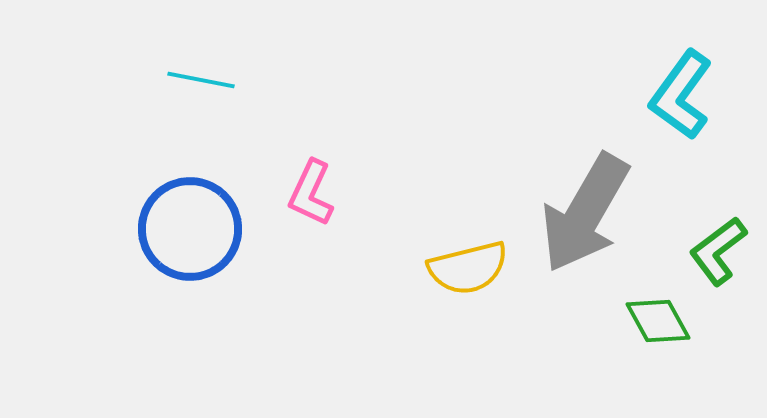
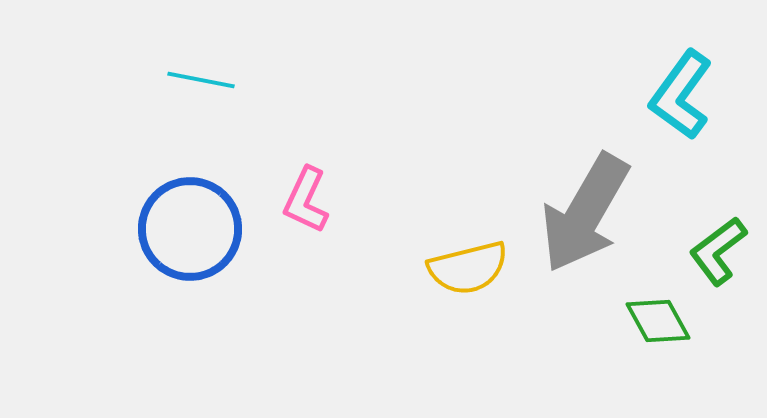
pink L-shape: moved 5 px left, 7 px down
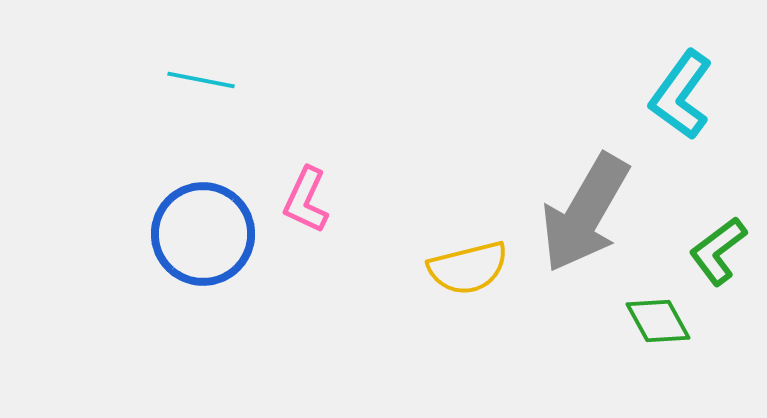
blue circle: moved 13 px right, 5 px down
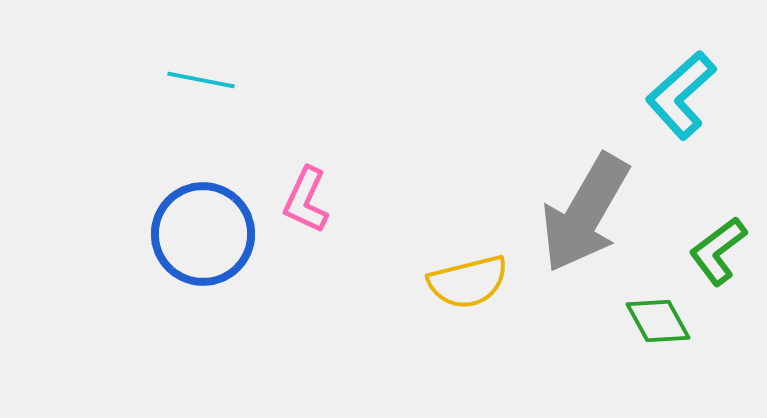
cyan L-shape: rotated 12 degrees clockwise
yellow semicircle: moved 14 px down
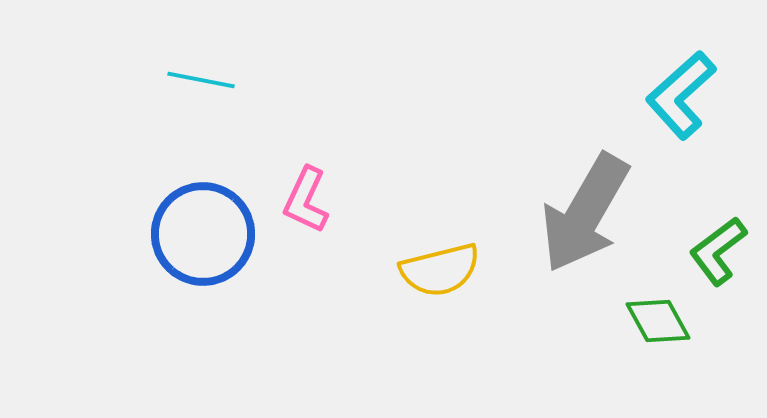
yellow semicircle: moved 28 px left, 12 px up
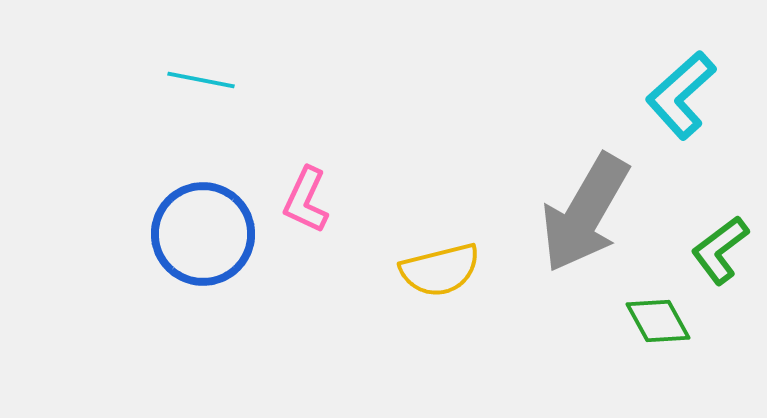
green L-shape: moved 2 px right, 1 px up
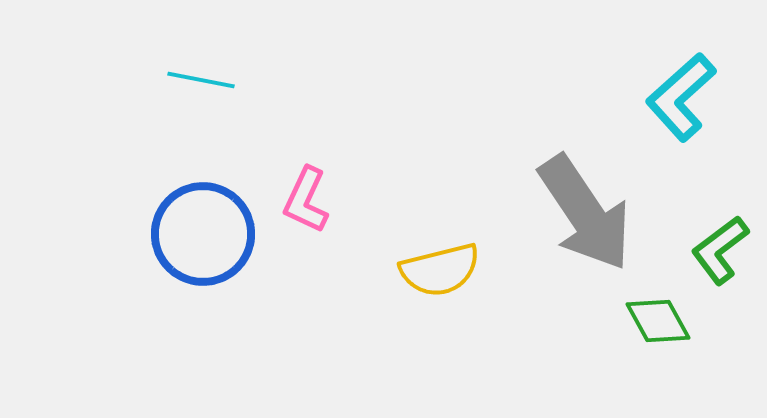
cyan L-shape: moved 2 px down
gray arrow: rotated 64 degrees counterclockwise
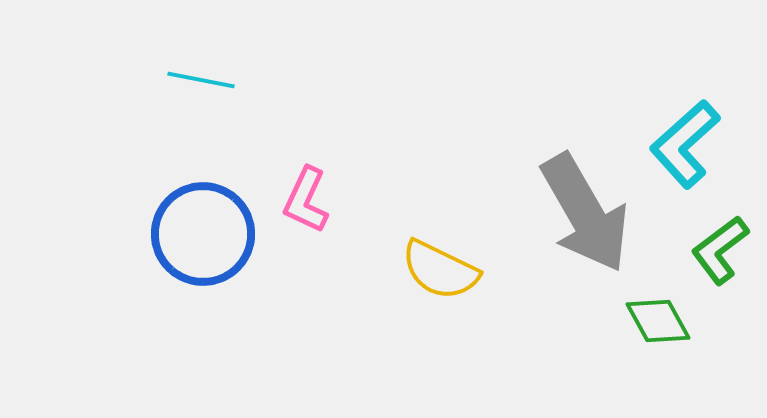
cyan L-shape: moved 4 px right, 47 px down
gray arrow: rotated 4 degrees clockwise
yellow semicircle: rotated 40 degrees clockwise
